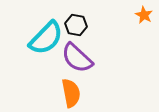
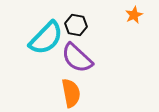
orange star: moved 10 px left; rotated 18 degrees clockwise
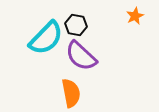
orange star: moved 1 px right, 1 px down
purple semicircle: moved 4 px right, 2 px up
